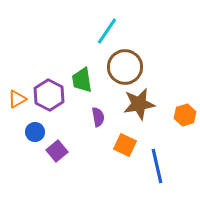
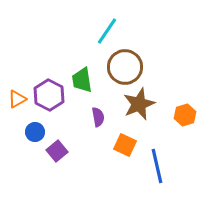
brown star: rotated 12 degrees counterclockwise
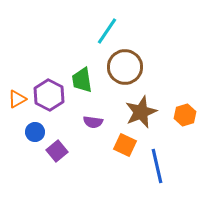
brown star: moved 2 px right, 8 px down
purple semicircle: moved 5 px left, 5 px down; rotated 108 degrees clockwise
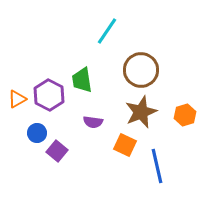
brown circle: moved 16 px right, 3 px down
blue circle: moved 2 px right, 1 px down
purple square: rotated 10 degrees counterclockwise
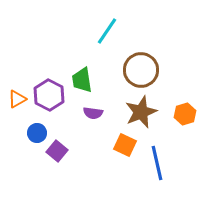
orange hexagon: moved 1 px up
purple semicircle: moved 9 px up
blue line: moved 3 px up
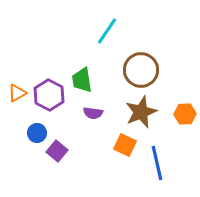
orange triangle: moved 6 px up
orange hexagon: rotated 15 degrees clockwise
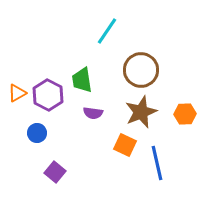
purple hexagon: moved 1 px left
purple square: moved 2 px left, 21 px down
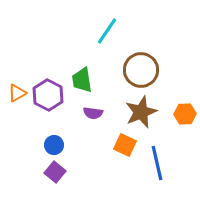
blue circle: moved 17 px right, 12 px down
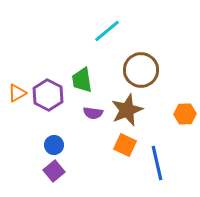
cyan line: rotated 16 degrees clockwise
brown star: moved 14 px left, 2 px up
purple square: moved 1 px left, 1 px up; rotated 10 degrees clockwise
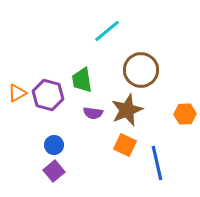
purple hexagon: rotated 12 degrees counterclockwise
